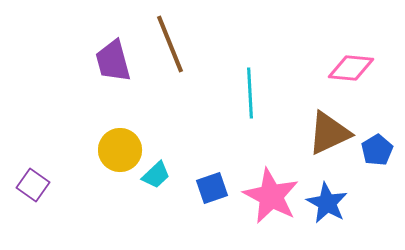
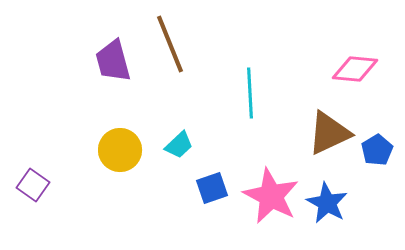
pink diamond: moved 4 px right, 1 px down
cyan trapezoid: moved 23 px right, 30 px up
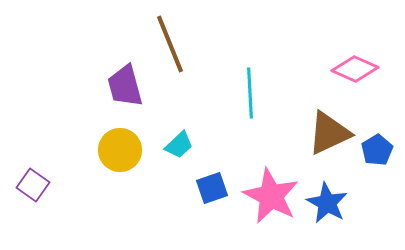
purple trapezoid: moved 12 px right, 25 px down
pink diamond: rotated 18 degrees clockwise
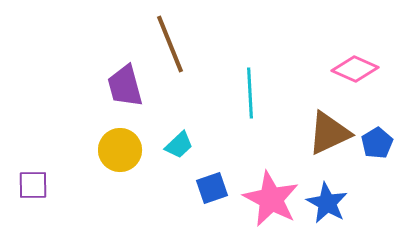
blue pentagon: moved 7 px up
purple square: rotated 36 degrees counterclockwise
pink star: moved 3 px down
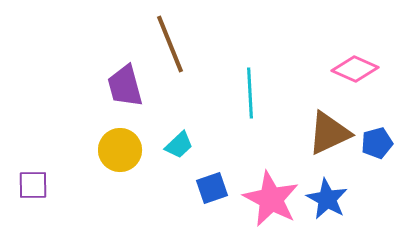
blue pentagon: rotated 16 degrees clockwise
blue star: moved 4 px up
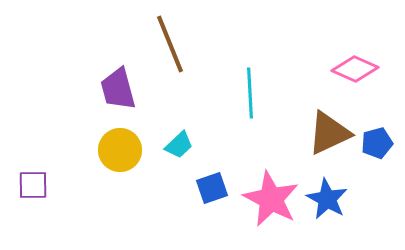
purple trapezoid: moved 7 px left, 3 px down
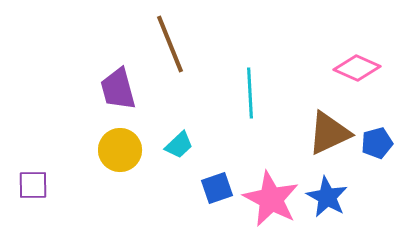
pink diamond: moved 2 px right, 1 px up
blue square: moved 5 px right
blue star: moved 2 px up
